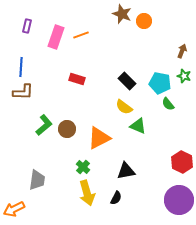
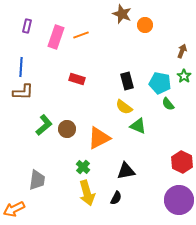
orange circle: moved 1 px right, 4 px down
green star: rotated 16 degrees clockwise
black rectangle: rotated 30 degrees clockwise
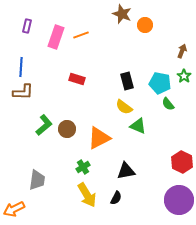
green cross: rotated 16 degrees clockwise
yellow arrow: moved 2 px down; rotated 15 degrees counterclockwise
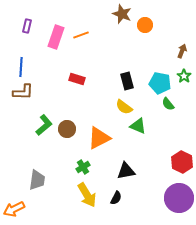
purple circle: moved 2 px up
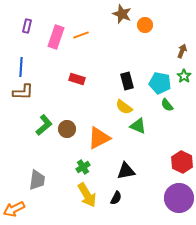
green semicircle: moved 1 px left, 1 px down
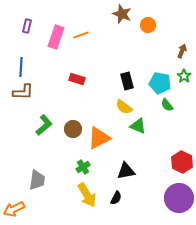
orange circle: moved 3 px right
brown circle: moved 6 px right
